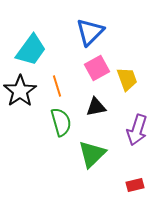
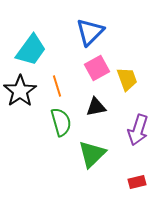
purple arrow: moved 1 px right
red rectangle: moved 2 px right, 3 px up
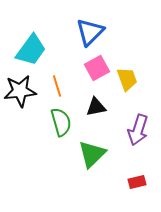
black star: rotated 28 degrees clockwise
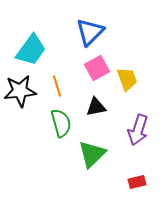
green semicircle: moved 1 px down
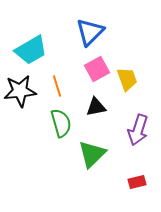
cyan trapezoid: rotated 24 degrees clockwise
pink square: moved 1 px down
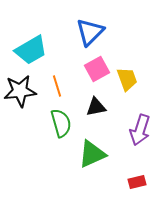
purple arrow: moved 2 px right
green triangle: rotated 20 degrees clockwise
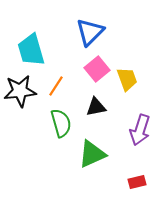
cyan trapezoid: rotated 104 degrees clockwise
pink square: rotated 10 degrees counterclockwise
orange line: moved 1 px left; rotated 50 degrees clockwise
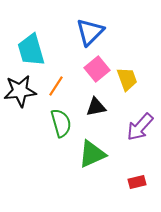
purple arrow: moved 3 px up; rotated 24 degrees clockwise
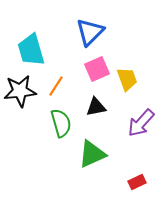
pink square: rotated 15 degrees clockwise
purple arrow: moved 1 px right, 4 px up
red rectangle: rotated 12 degrees counterclockwise
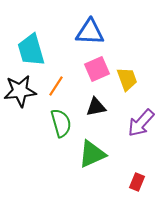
blue triangle: rotated 48 degrees clockwise
red rectangle: rotated 42 degrees counterclockwise
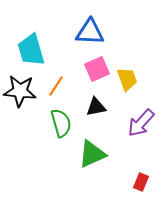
black star: rotated 12 degrees clockwise
red rectangle: moved 4 px right
